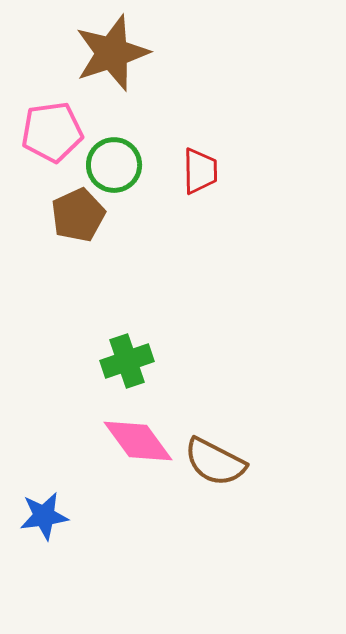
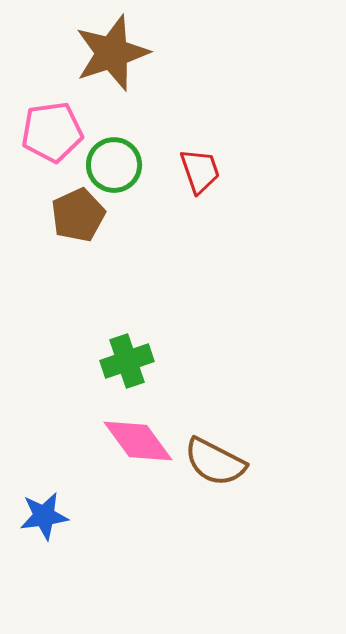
red trapezoid: rotated 18 degrees counterclockwise
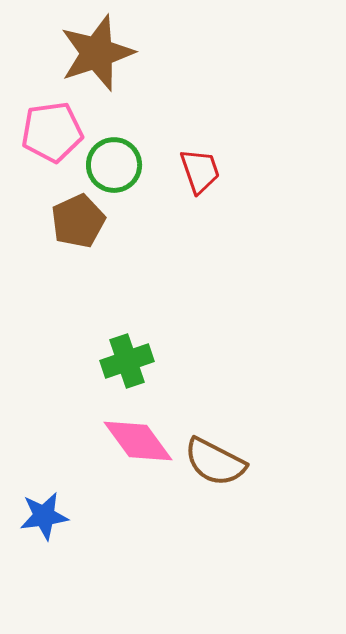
brown star: moved 15 px left
brown pentagon: moved 6 px down
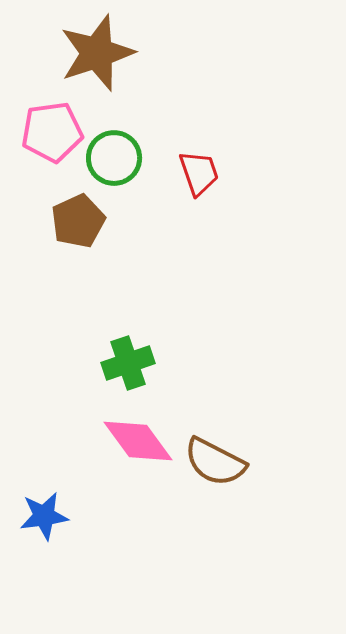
green circle: moved 7 px up
red trapezoid: moved 1 px left, 2 px down
green cross: moved 1 px right, 2 px down
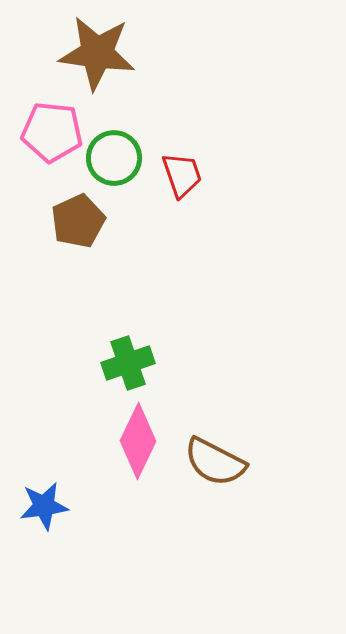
brown star: rotated 26 degrees clockwise
pink pentagon: rotated 14 degrees clockwise
red trapezoid: moved 17 px left, 2 px down
pink diamond: rotated 62 degrees clockwise
blue star: moved 10 px up
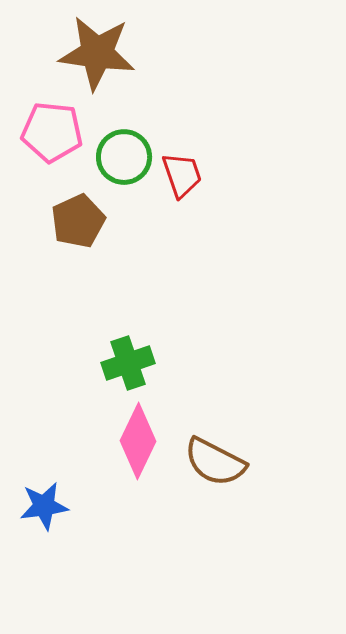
green circle: moved 10 px right, 1 px up
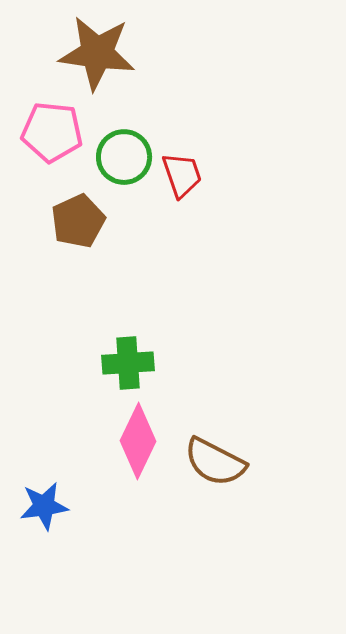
green cross: rotated 15 degrees clockwise
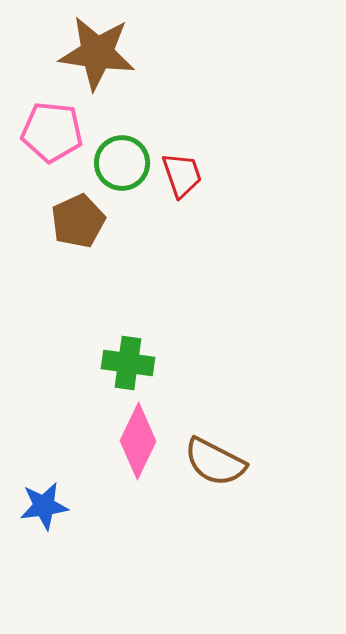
green circle: moved 2 px left, 6 px down
green cross: rotated 12 degrees clockwise
